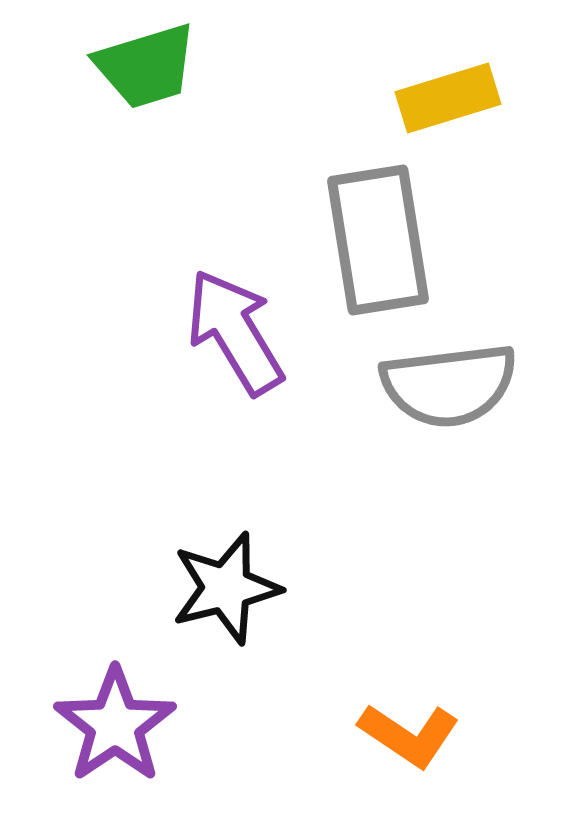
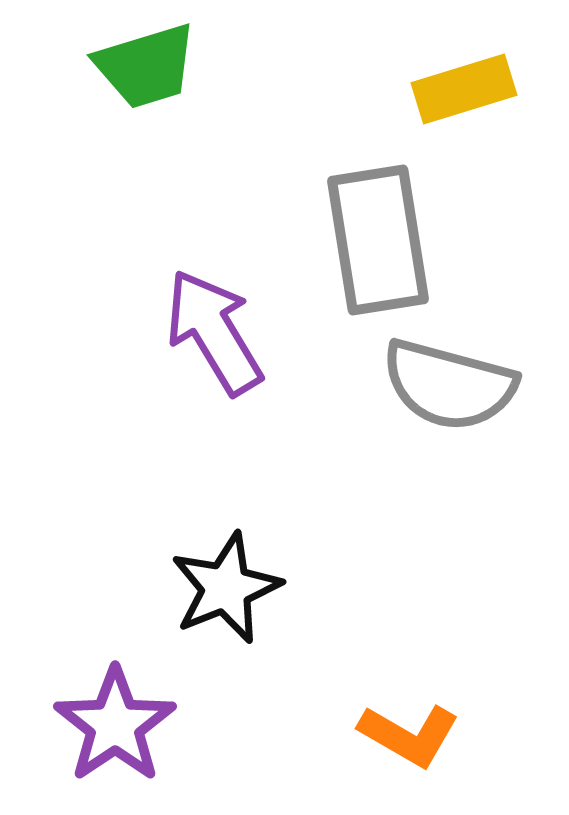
yellow rectangle: moved 16 px right, 9 px up
purple arrow: moved 21 px left
gray semicircle: rotated 22 degrees clockwise
black star: rotated 8 degrees counterclockwise
orange L-shape: rotated 4 degrees counterclockwise
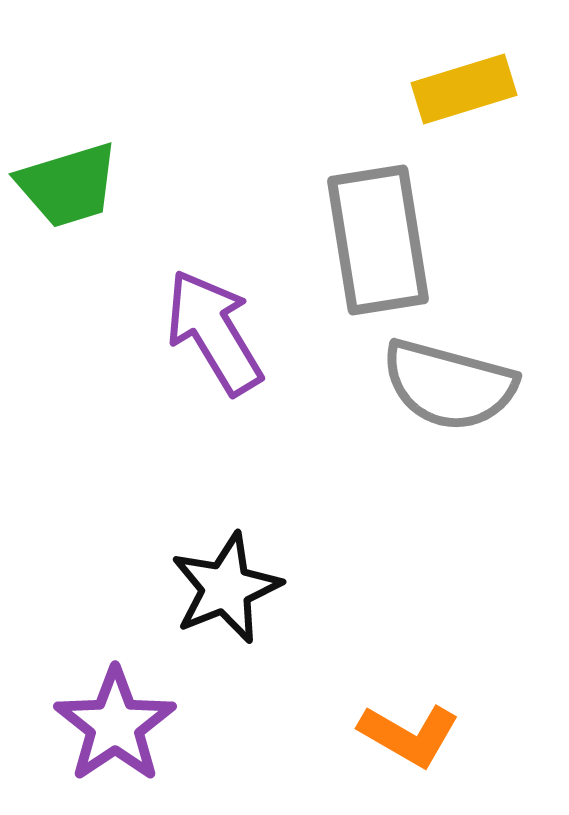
green trapezoid: moved 78 px left, 119 px down
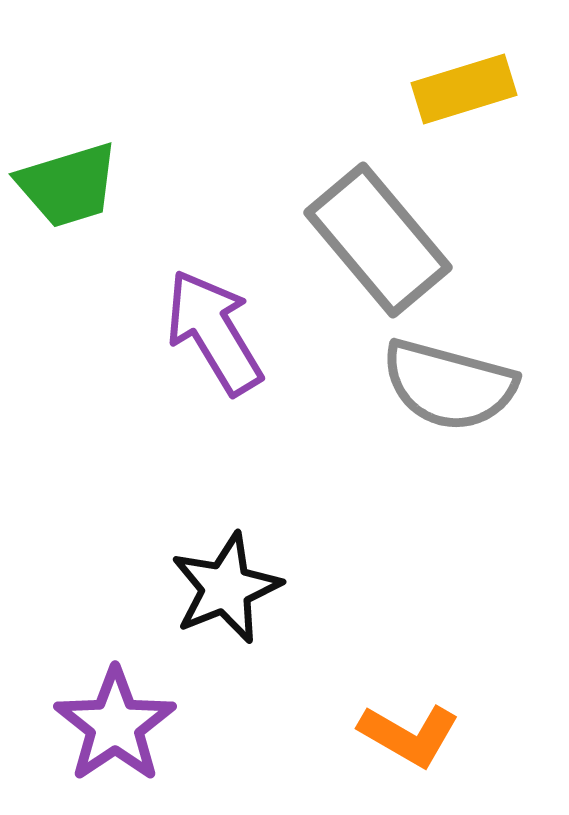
gray rectangle: rotated 31 degrees counterclockwise
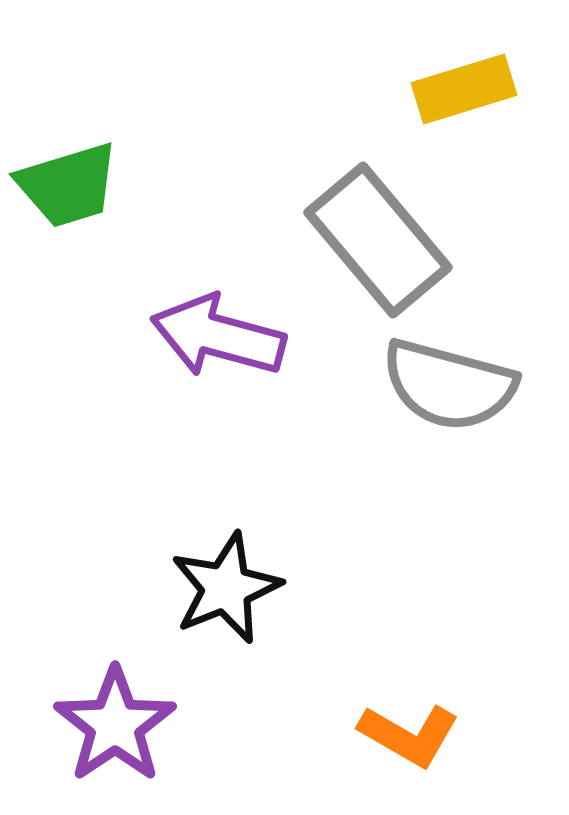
purple arrow: moved 4 px right, 4 px down; rotated 44 degrees counterclockwise
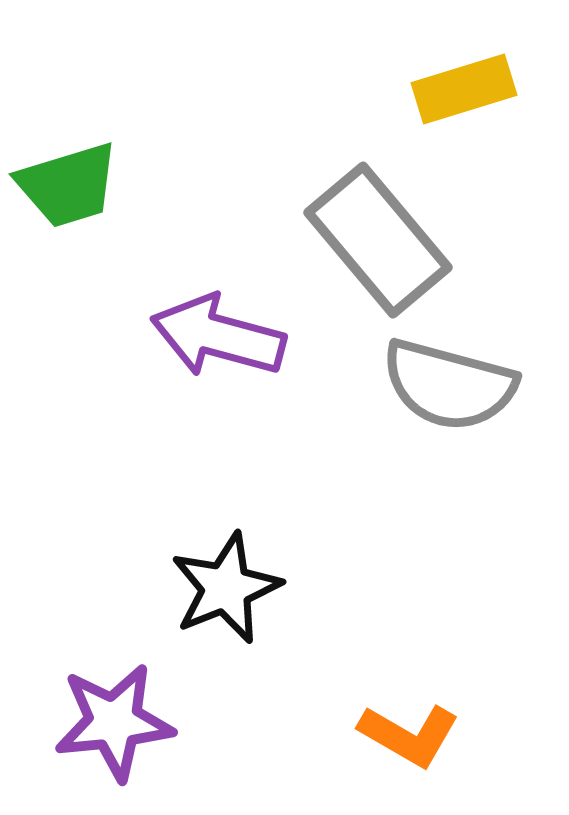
purple star: moved 1 px left, 3 px up; rotated 28 degrees clockwise
